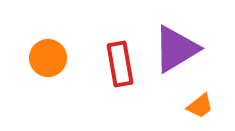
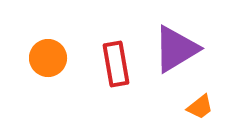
red rectangle: moved 4 px left
orange trapezoid: moved 1 px down
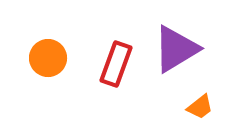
red rectangle: rotated 30 degrees clockwise
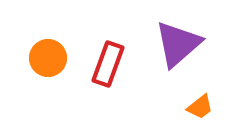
purple triangle: moved 2 px right, 5 px up; rotated 10 degrees counterclockwise
red rectangle: moved 8 px left
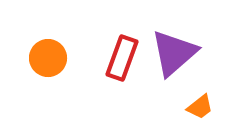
purple triangle: moved 4 px left, 9 px down
red rectangle: moved 14 px right, 6 px up
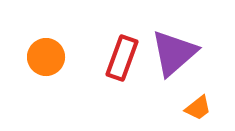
orange circle: moved 2 px left, 1 px up
orange trapezoid: moved 2 px left, 1 px down
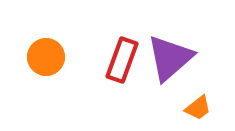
purple triangle: moved 4 px left, 5 px down
red rectangle: moved 2 px down
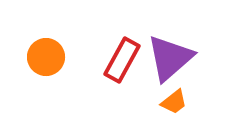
red rectangle: rotated 9 degrees clockwise
orange trapezoid: moved 24 px left, 6 px up
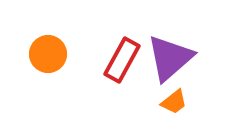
orange circle: moved 2 px right, 3 px up
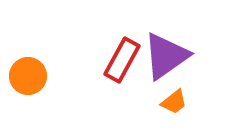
orange circle: moved 20 px left, 22 px down
purple triangle: moved 4 px left, 2 px up; rotated 6 degrees clockwise
